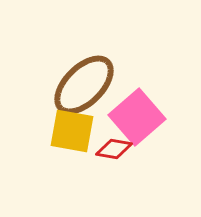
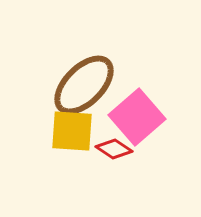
yellow square: rotated 6 degrees counterclockwise
red diamond: rotated 24 degrees clockwise
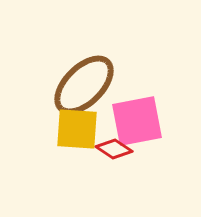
pink square: moved 4 px down; rotated 30 degrees clockwise
yellow square: moved 5 px right, 2 px up
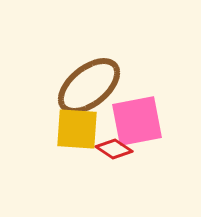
brown ellipse: moved 5 px right, 1 px down; rotated 6 degrees clockwise
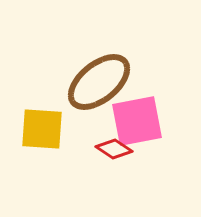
brown ellipse: moved 10 px right, 4 px up
yellow square: moved 35 px left
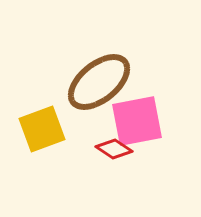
yellow square: rotated 24 degrees counterclockwise
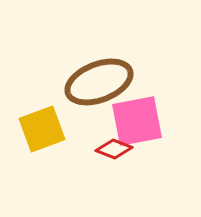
brown ellipse: rotated 18 degrees clockwise
red diamond: rotated 12 degrees counterclockwise
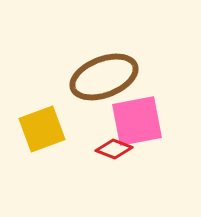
brown ellipse: moved 5 px right, 5 px up
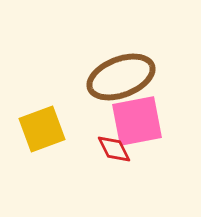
brown ellipse: moved 17 px right
red diamond: rotated 42 degrees clockwise
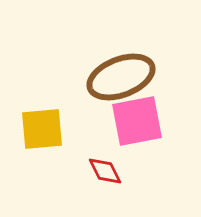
yellow square: rotated 15 degrees clockwise
red diamond: moved 9 px left, 22 px down
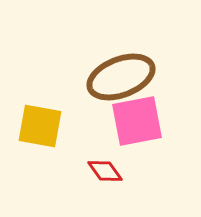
yellow square: moved 2 px left, 3 px up; rotated 15 degrees clockwise
red diamond: rotated 9 degrees counterclockwise
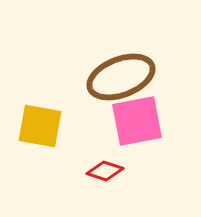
red diamond: rotated 36 degrees counterclockwise
